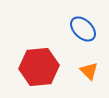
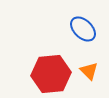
red hexagon: moved 12 px right, 7 px down
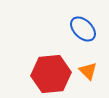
orange triangle: moved 1 px left
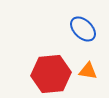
orange triangle: rotated 36 degrees counterclockwise
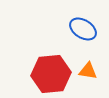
blue ellipse: rotated 12 degrees counterclockwise
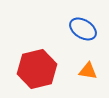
red hexagon: moved 14 px left, 5 px up; rotated 9 degrees counterclockwise
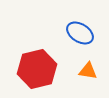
blue ellipse: moved 3 px left, 4 px down
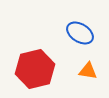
red hexagon: moved 2 px left
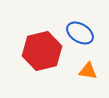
red hexagon: moved 7 px right, 18 px up
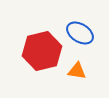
orange triangle: moved 11 px left
